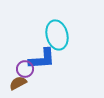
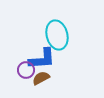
purple circle: moved 1 px right, 1 px down
brown semicircle: moved 23 px right, 5 px up
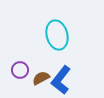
blue L-shape: moved 19 px right, 21 px down; rotated 132 degrees clockwise
purple circle: moved 6 px left
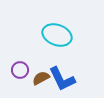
cyan ellipse: rotated 56 degrees counterclockwise
blue L-shape: moved 1 px right, 1 px up; rotated 64 degrees counterclockwise
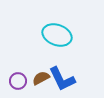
purple circle: moved 2 px left, 11 px down
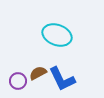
brown semicircle: moved 3 px left, 5 px up
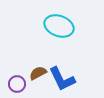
cyan ellipse: moved 2 px right, 9 px up
purple circle: moved 1 px left, 3 px down
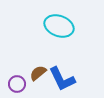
brown semicircle: rotated 12 degrees counterclockwise
